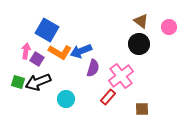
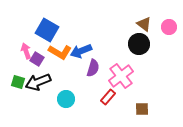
brown triangle: moved 3 px right, 3 px down
pink arrow: rotated 28 degrees counterclockwise
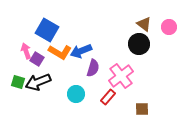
cyan circle: moved 10 px right, 5 px up
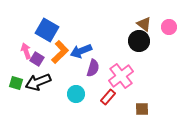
black circle: moved 3 px up
orange L-shape: rotated 75 degrees counterclockwise
green square: moved 2 px left, 1 px down
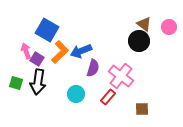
pink cross: rotated 15 degrees counterclockwise
black arrow: rotated 60 degrees counterclockwise
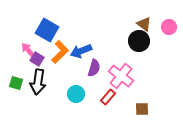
pink arrow: moved 2 px right, 1 px up; rotated 21 degrees counterclockwise
purple semicircle: moved 1 px right
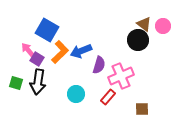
pink circle: moved 6 px left, 1 px up
black circle: moved 1 px left, 1 px up
purple semicircle: moved 5 px right, 3 px up
pink cross: rotated 30 degrees clockwise
